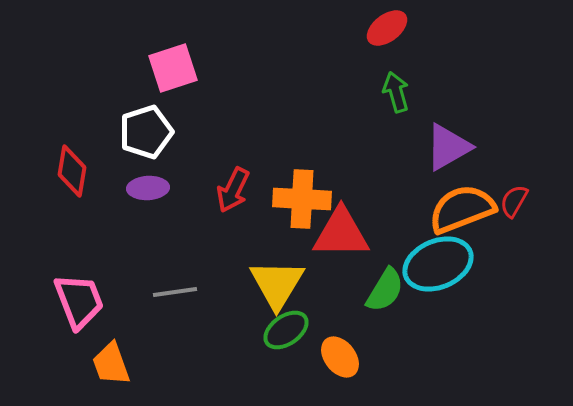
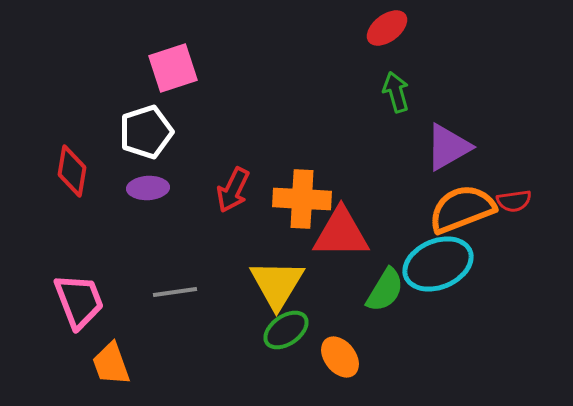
red semicircle: rotated 128 degrees counterclockwise
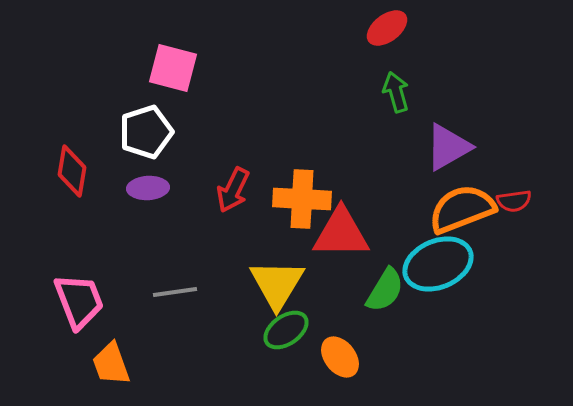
pink square: rotated 33 degrees clockwise
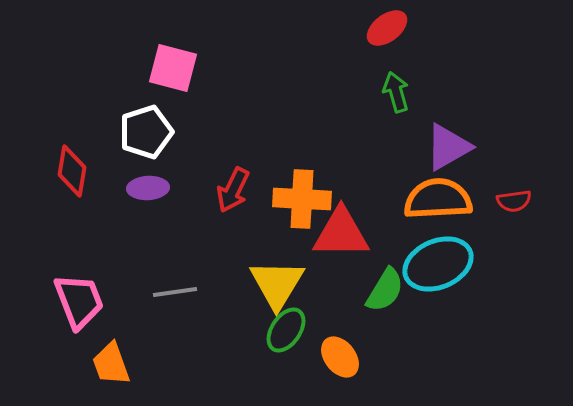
orange semicircle: moved 24 px left, 10 px up; rotated 18 degrees clockwise
green ellipse: rotated 21 degrees counterclockwise
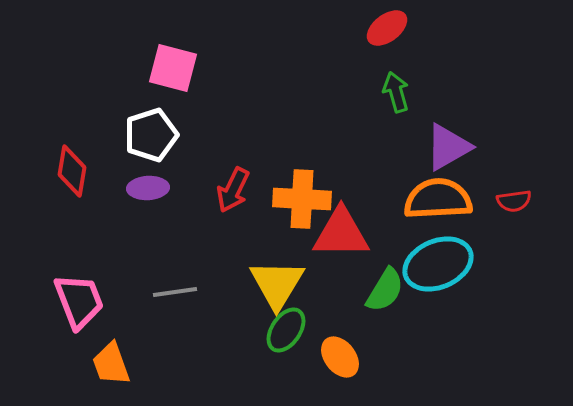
white pentagon: moved 5 px right, 3 px down
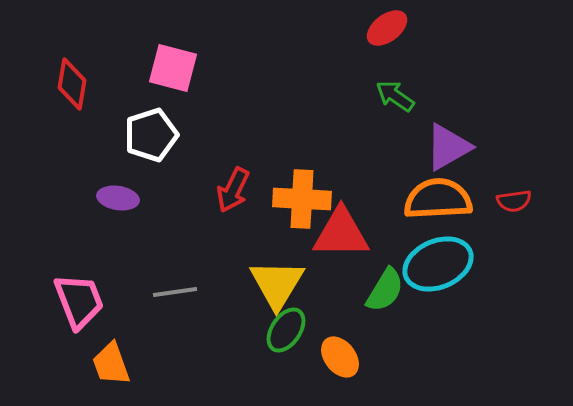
green arrow: moved 1 px left, 4 px down; rotated 39 degrees counterclockwise
red diamond: moved 87 px up
purple ellipse: moved 30 px left, 10 px down; rotated 12 degrees clockwise
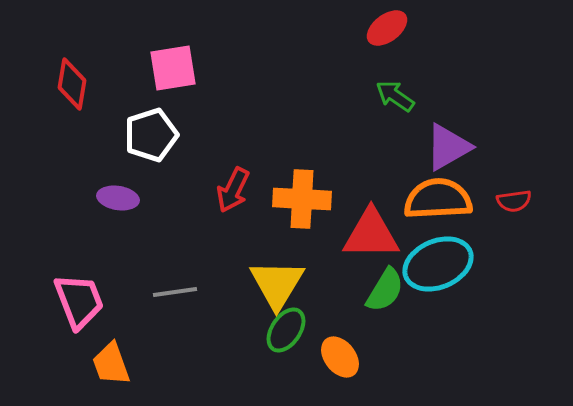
pink square: rotated 24 degrees counterclockwise
red triangle: moved 30 px right, 1 px down
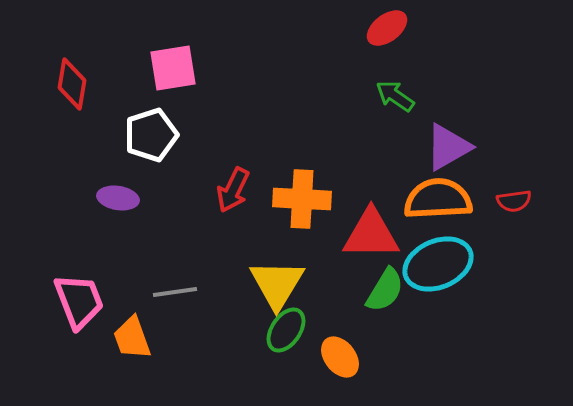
orange trapezoid: moved 21 px right, 26 px up
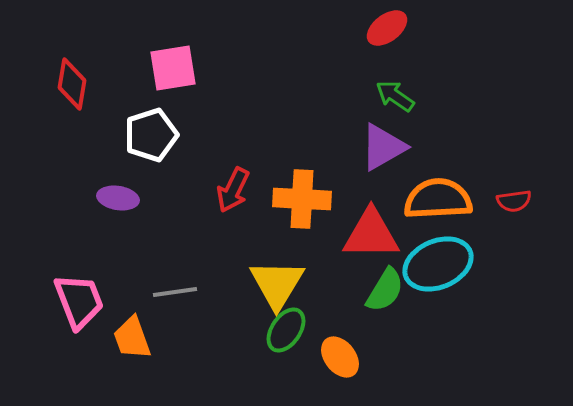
purple triangle: moved 65 px left
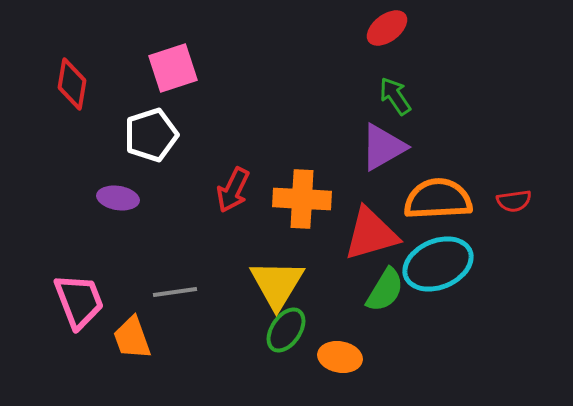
pink square: rotated 9 degrees counterclockwise
green arrow: rotated 21 degrees clockwise
red triangle: rotated 16 degrees counterclockwise
orange ellipse: rotated 42 degrees counterclockwise
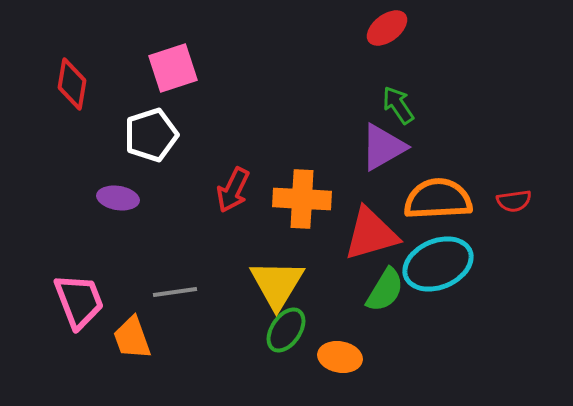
green arrow: moved 3 px right, 9 px down
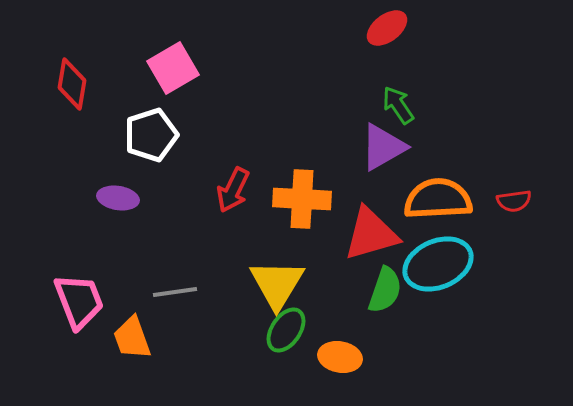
pink square: rotated 12 degrees counterclockwise
green semicircle: rotated 12 degrees counterclockwise
